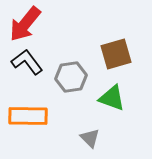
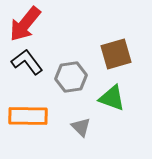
gray triangle: moved 9 px left, 11 px up
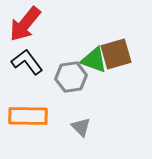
green triangle: moved 18 px left, 38 px up
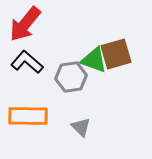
black L-shape: rotated 12 degrees counterclockwise
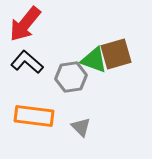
orange rectangle: moved 6 px right; rotated 6 degrees clockwise
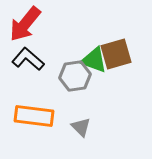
black L-shape: moved 1 px right, 3 px up
gray hexagon: moved 4 px right, 1 px up
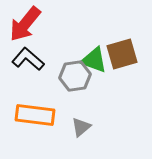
brown square: moved 6 px right
orange rectangle: moved 1 px right, 1 px up
gray triangle: rotated 35 degrees clockwise
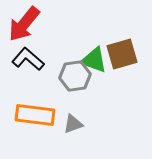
red arrow: moved 1 px left
gray triangle: moved 8 px left, 3 px up; rotated 20 degrees clockwise
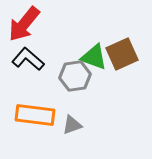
brown square: rotated 8 degrees counterclockwise
green triangle: moved 3 px up
gray triangle: moved 1 px left, 1 px down
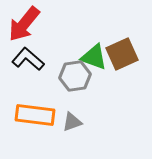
gray triangle: moved 3 px up
